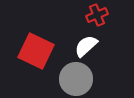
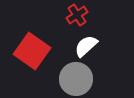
red cross: moved 20 px left; rotated 10 degrees counterclockwise
red square: moved 4 px left; rotated 9 degrees clockwise
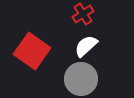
red cross: moved 6 px right, 1 px up
gray circle: moved 5 px right
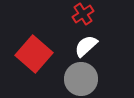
red square: moved 2 px right, 3 px down; rotated 6 degrees clockwise
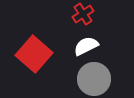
white semicircle: rotated 15 degrees clockwise
gray circle: moved 13 px right
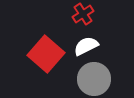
red square: moved 12 px right
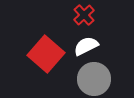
red cross: moved 1 px right, 1 px down; rotated 10 degrees counterclockwise
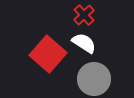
white semicircle: moved 2 px left, 3 px up; rotated 60 degrees clockwise
red square: moved 2 px right
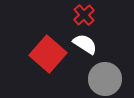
white semicircle: moved 1 px right, 1 px down
gray circle: moved 11 px right
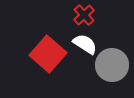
gray circle: moved 7 px right, 14 px up
